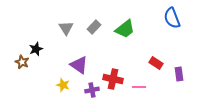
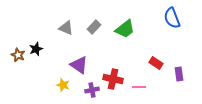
gray triangle: rotated 35 degrees counterclockwise
brown star: moved 4 px left, 7 px up
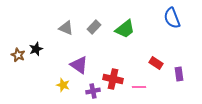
purple cross: moved 1 px right, 1 px down
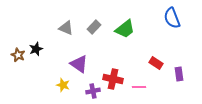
purple triangle: moved 1 px up
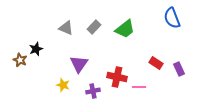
brown star: moved 2 px right, 5 px down
purple triangle: rotated 30 degrees clockwise
purple rectangle: moved 5 px up; rotated 16 degrees counterclockwise
red cross: moved 4 px right, 2 px up
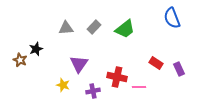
gray triangle: rotated 28 degrees counterclockwise
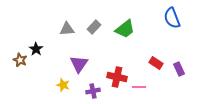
gray triangle: moved 1 px right, 1 px down
black star: rotated 16 degrees counterclockwise
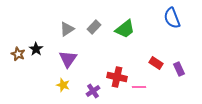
gray triangle: rotated 28 degrees counterclockwise
brown star: moved 2 px left, 6 px up
purple triangle: moved 11 px left, 5 px up
purple cross: rotated 24 degrees counterclockwise
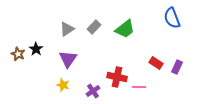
purple rectangle: moved 2 px left, 2 px up; rotated 48 degrees clockwise
